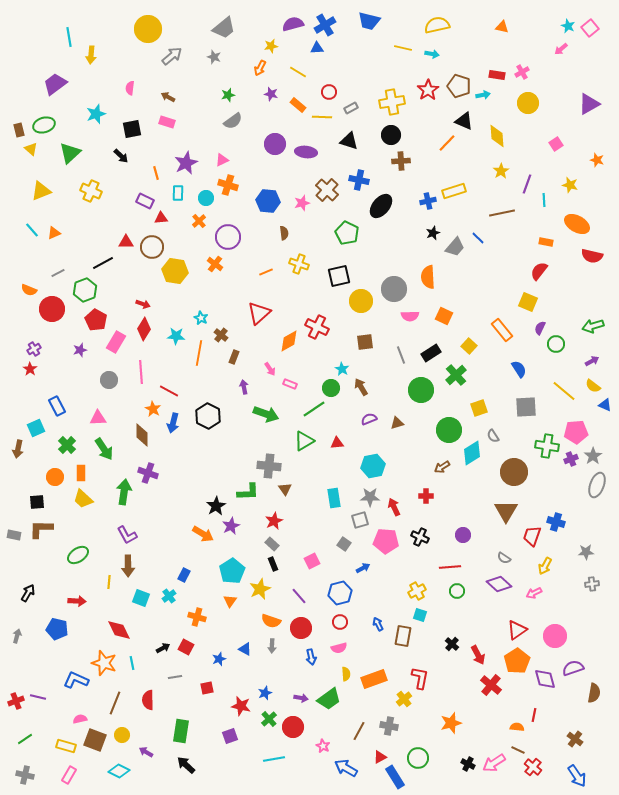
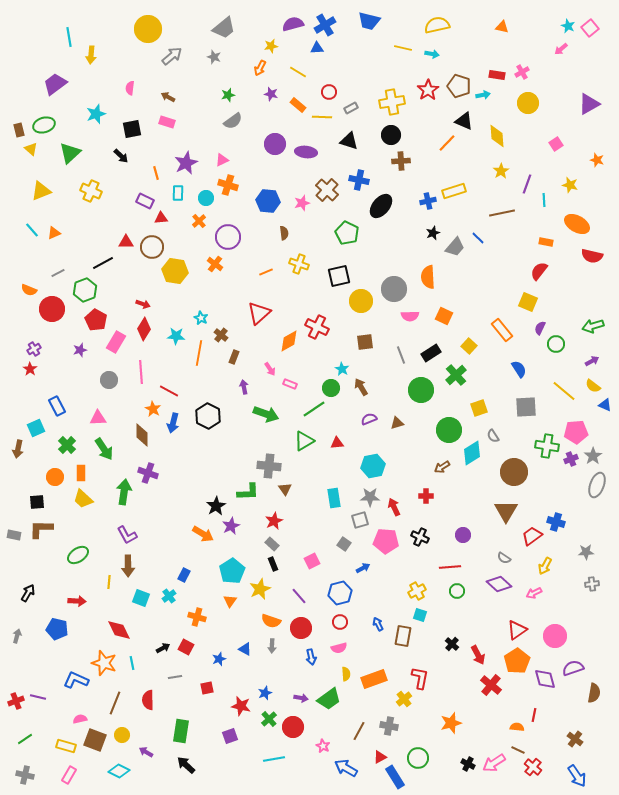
red trapezoid at (532, 536): rotated 35 degrees clockwise
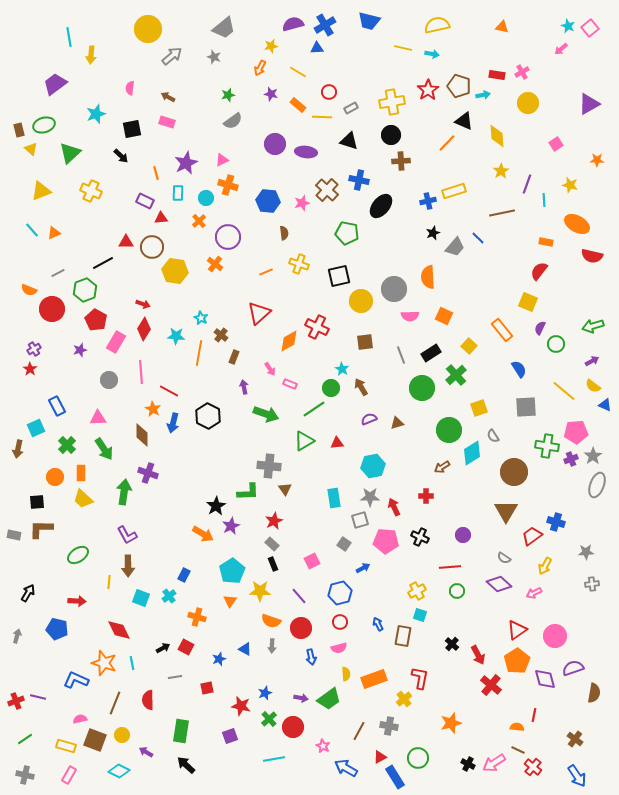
orange star at (597, 160): rotated 16 degrees counterclockwise
green pentagon at (347, 233): rotated 15 degrees counterclockwise
green circle at (421, 390): moved 1 px right, 2 px up
yellow star at (260, 589): moved 2 px down; rotated 25 degrees clockwise
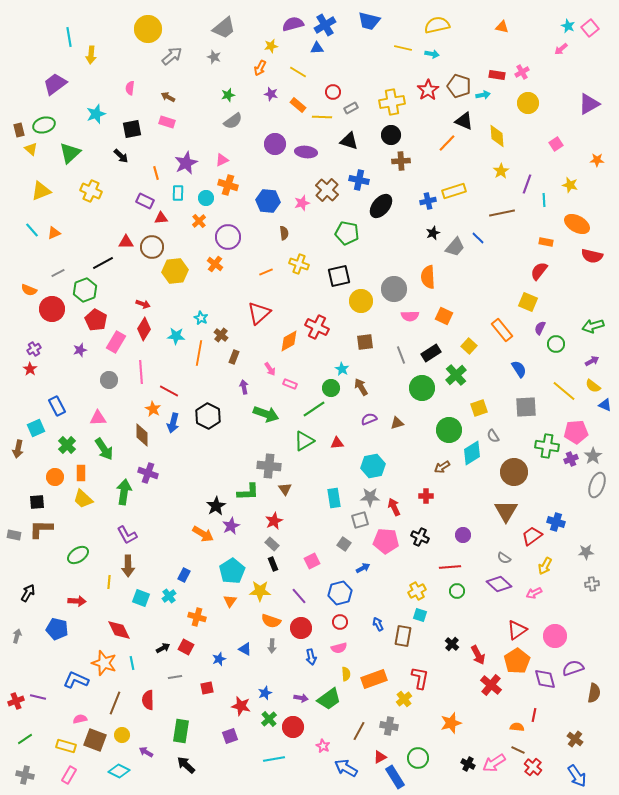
red circle at (329, 92): moved 4 px right
yellow hexagon at (175, 271): rotated 15 degrees counterclockwise
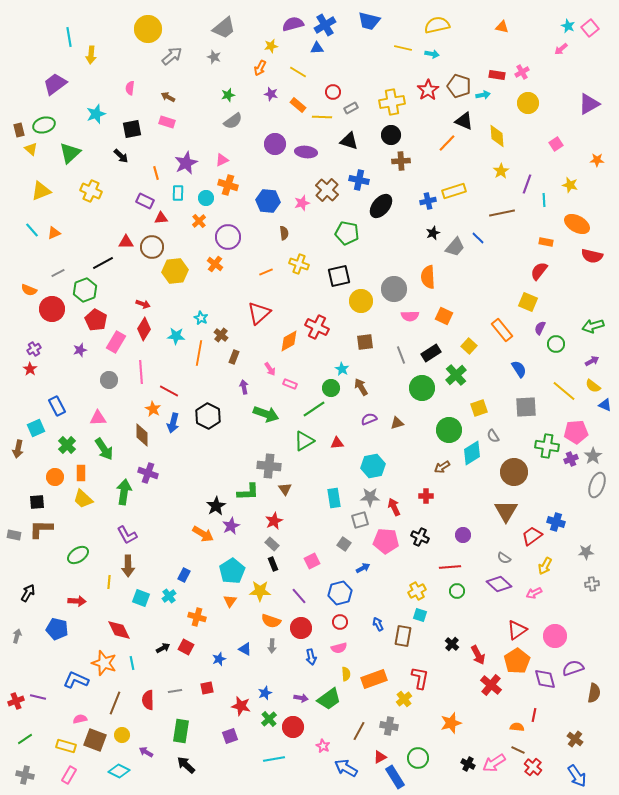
gray line at (175, 677): moved 14 px down
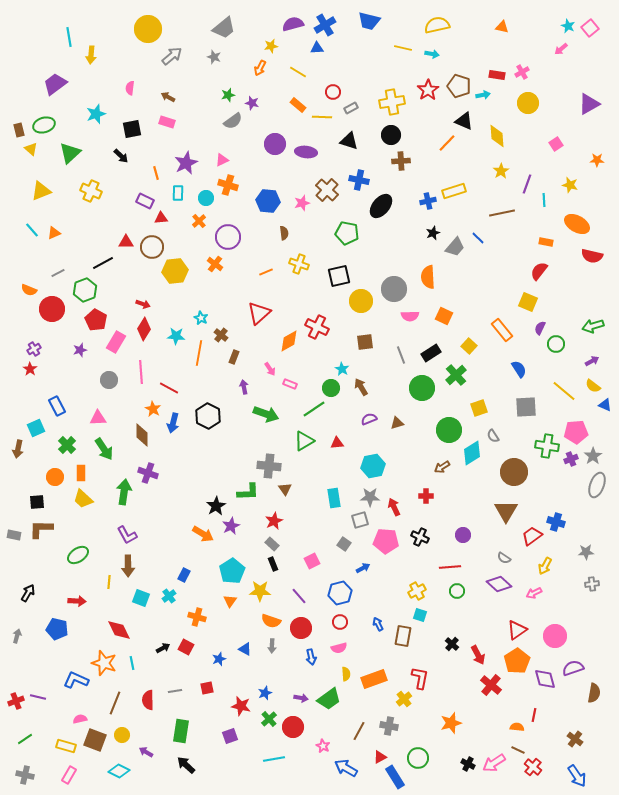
purple star at (271, 94): moved 19 px left, 9 px down
red line at (169, 391): moved 3 px up
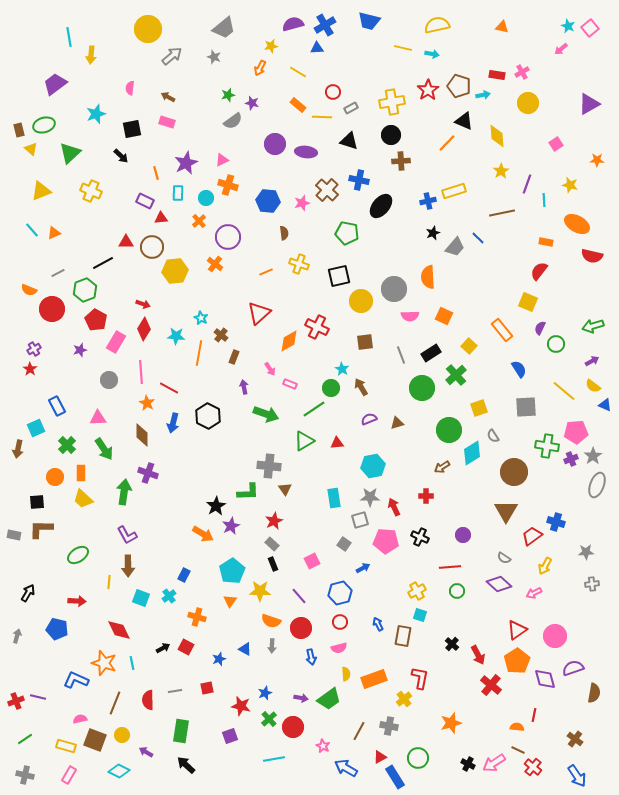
orange star at (153, 409): moved 6 px left, 6 px up
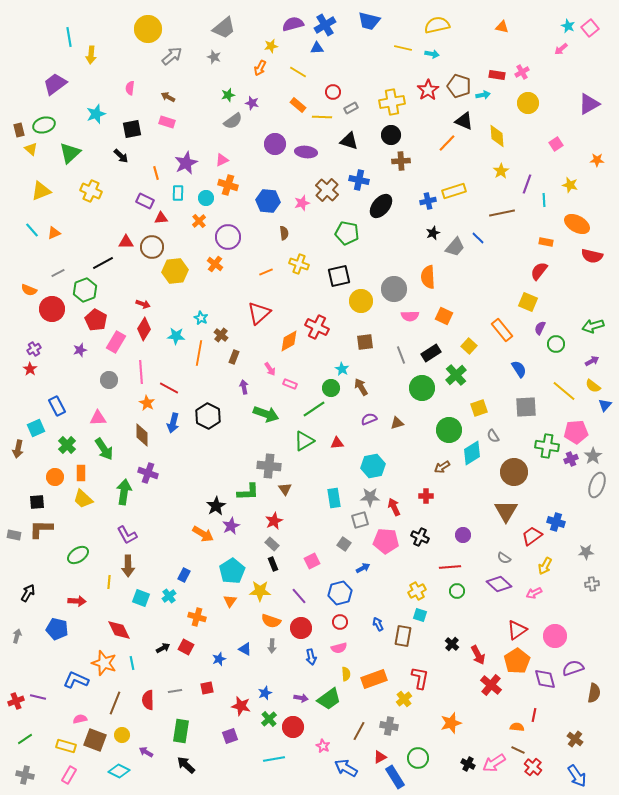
blue triangle at (605, 405): rotated 48 degrees clockwise
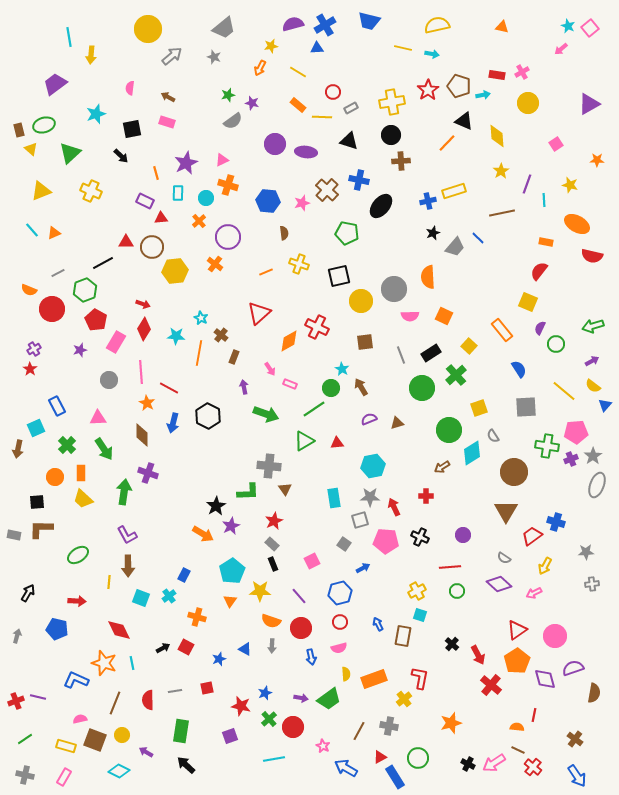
pink rectangle at (69, 775): moved 5 px left, 2 px down
